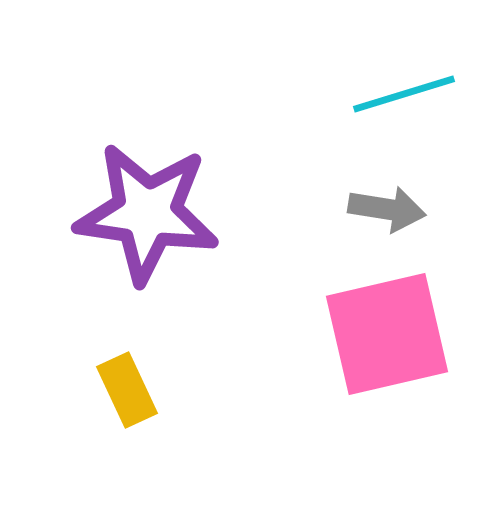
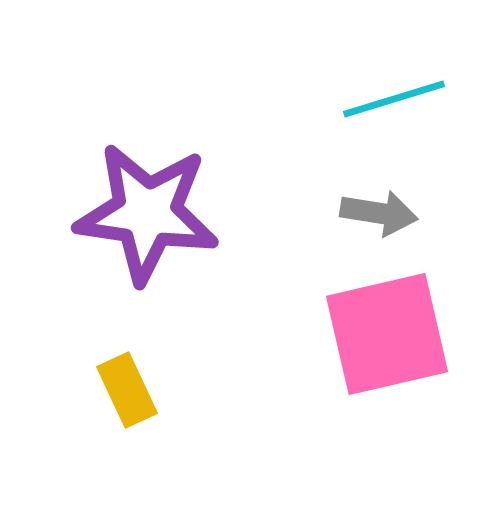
cyan line: moved 10 px left, 5 px down
gray arrow: moved 8 px left, 4 px down
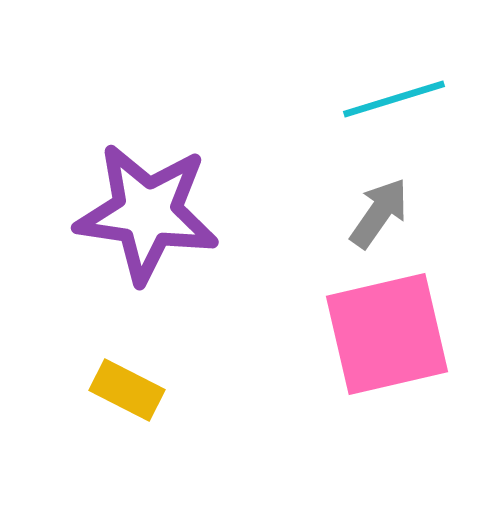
gray arrow: rotated 64 degrees counterclockwise
yellow rectangle: rotated 38 degrees counterclockwise
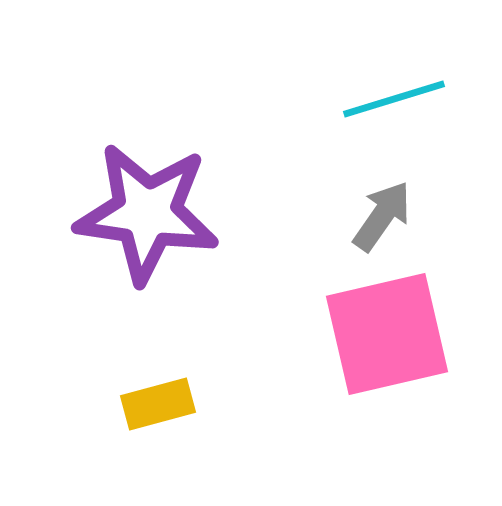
gray arrow: moved 3 px right, 3 px down
yellow rectangle: moved 31 px right, 14 px down; rotated 42 degrees counterclockwise
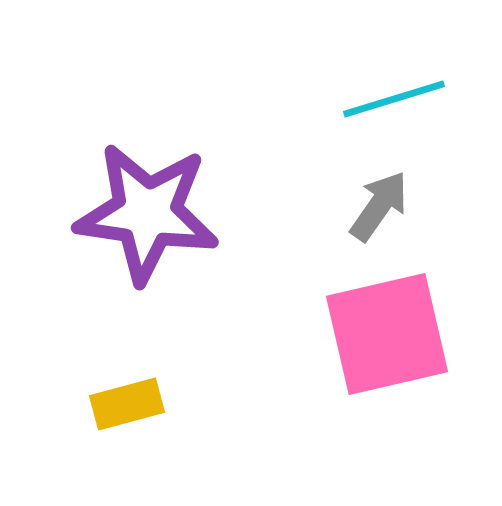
gray arrow: moved 3 px left, 10 px up
yellow rectangle: moved 31 px left
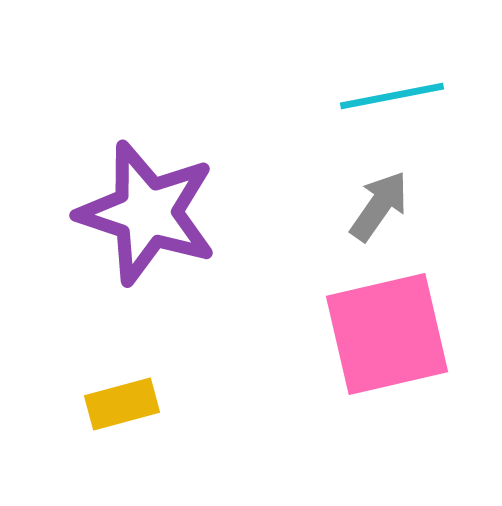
cyan line: moved 2 px left, 3 px up; rotated 6 degrees clockwise
purple star: rotated 10 degrees clockwise
yellow rectangle: moved 5 px left
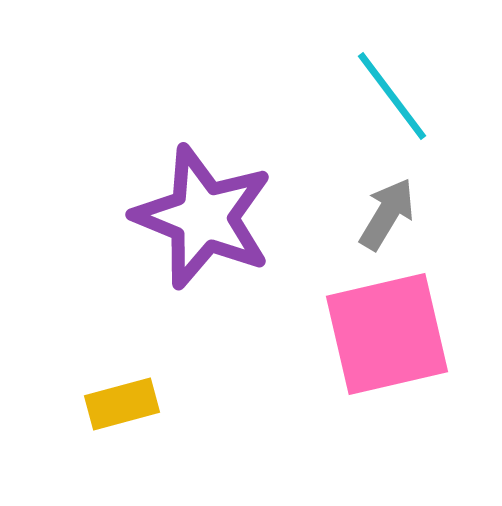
cyan line: rotated 64 degrees clockwise
gray arrow: moved 8 px right, 8 px down; rotated 4 degrees counterclockwise
purple star: moved 56 px right, 4 px down; rotated 4 degrees clockwise
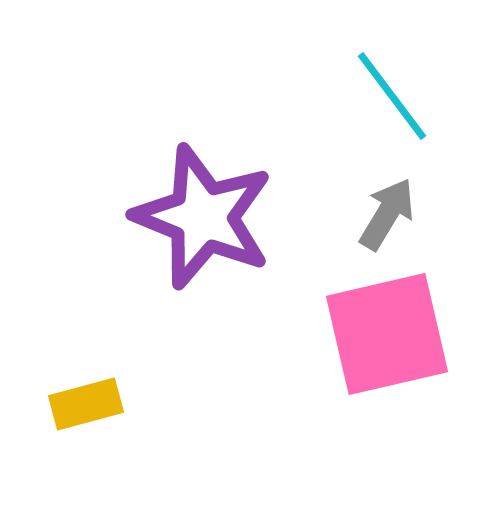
yellow rectangle: moved 36 px left
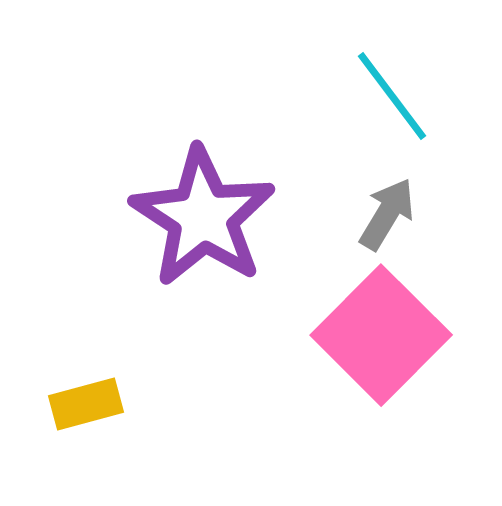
purple star: rotated 11 degrees clockwise
pink square: moved 6 px left, 1 px down; rotated 32 degrees counterclockwise
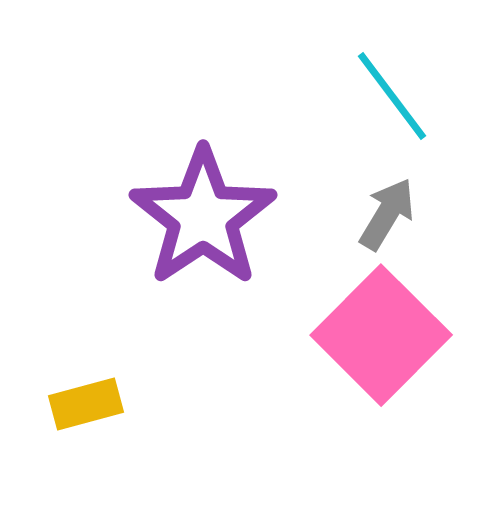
purple star: rotated 5 degrees clockwise
